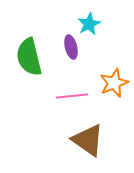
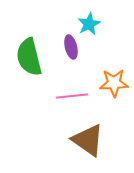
orange star: rotated 20 degrees clockwise
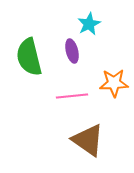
purple ellipse: moved 1 px right, 4 px down
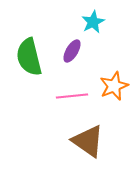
cyan star: moved 4 px right, 2 px up
purple ellipse: rotated 45 degrees clockwise
orange star: moved 3 px down; rotated 20 degrees counterclockwise
brown triangle: moved 1 px down
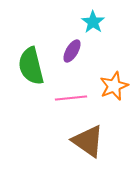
cyan star: rotated 10 degrees counterclockwise
green semicircle: moved 2 px right, 9 px down
pink line: moved 1 px left, 2 px down
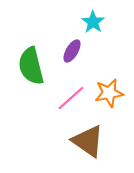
orange star: moved 5 px left, 7 px down; rotated 12 degrees clockwise
pink line: rotated 36 degrees counterclockwise
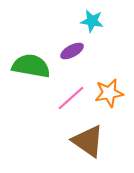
cyan star: moved 1 px left, 1 px up; rotated 25 degrees counterclockwise
purple ellipse: rotated 30 degrees clockwise
green semicircle: rotated 114 degrees clockwise
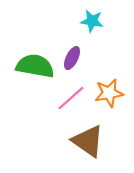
purple ellipse: moved 7 px down; rotated 35 degrees counterclockwise
green semicircle: moved 4 px right
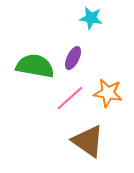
cyan star: moved 1 px left, 3 px up
purple ellipse: moved 1 px right
orange star: moved 1 px left; rotated 20 degrees clockwise
pink line: moved 1 px left
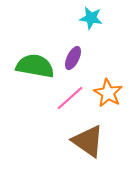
orange star: rotated 20 degrees clockwise
